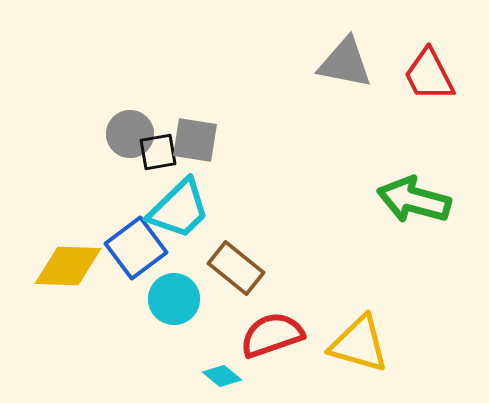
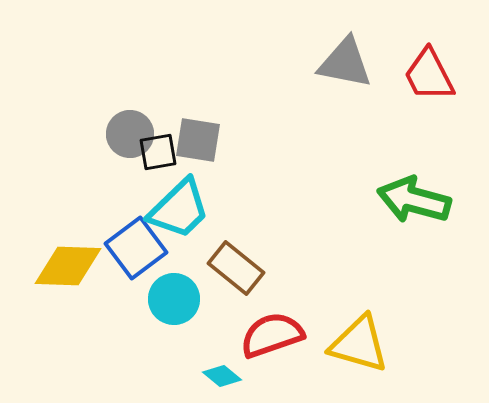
gray square: moved 3 px right
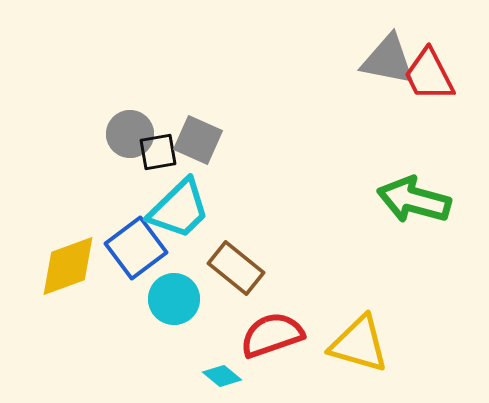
gray triangle: moved 43 px right, 3 px up
gray square: rotated 15 degrees clockwise
yellow diamond: rotated 22 degrees counterclockwise
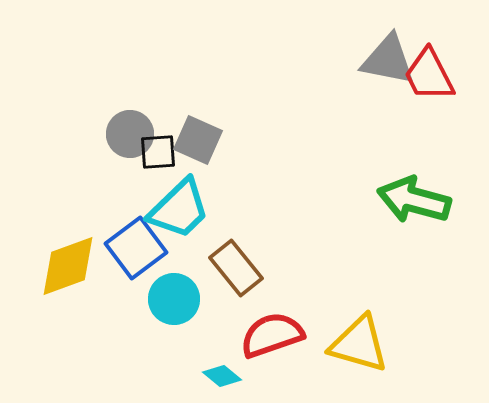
black square: rotated 6 degrees clockwise
brown rectangle: rotated 12 degrees clockwise
